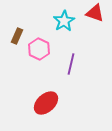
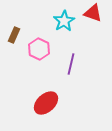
red triangle: moved 2 px left
brown rectangle: moved 3 px left, 1 px up
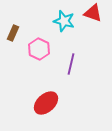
cyan star: rotated 25 degrees counterclockwise
brown rectangle: moved 1 px left, 2 px up
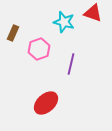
cyan star: moved 1 px down
pink hexagon: rotated 15 degrees clockwise
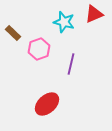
red triangle: moved 1 px right, 1 px down; rotated 42 degrees counterclockwise
brown rectangle: rotated 70 degrees counterclockwise
red ellipse: moved 1 px right, 1 px down
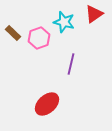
red triangle: rotated 12 degrees counterclockwise
pink hexagon: moved 11 px up
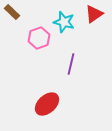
brown rectangle: moved 1 px left, 21 px up
